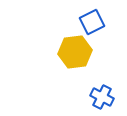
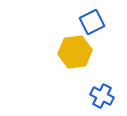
blue cross: moved 1 px up
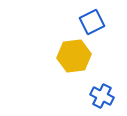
yellow hexagon: moved 1 px left, 4 px down
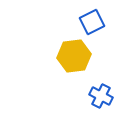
blue cross: moved 1 px left
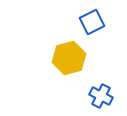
yellow hexagon: moved 5 px left, 2 px down; rotated 8 degrees counterclockwise
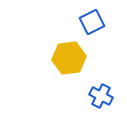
yellow hexagon: rotated 8 degrees clockwise
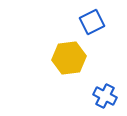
blue cross: moved 4 px right
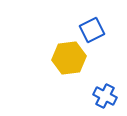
blue square: moved 8 px down
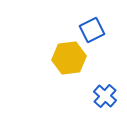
blue cross: rotated 15 degrees clockwise
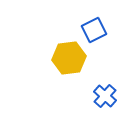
blue square: moved 2 px right
